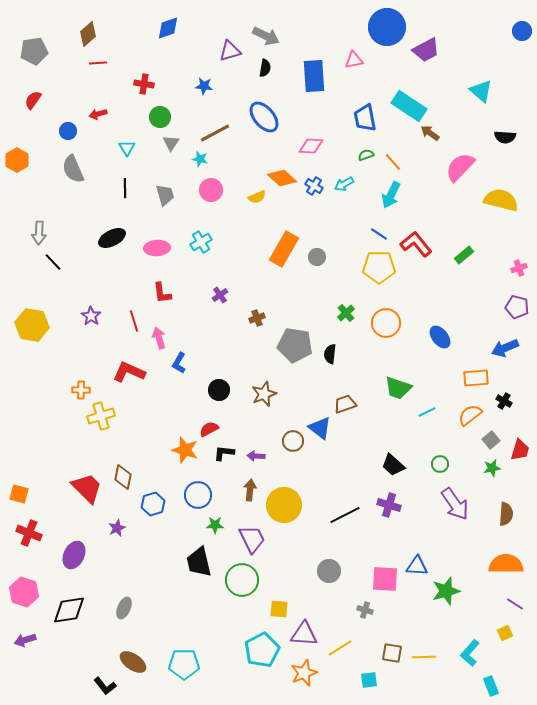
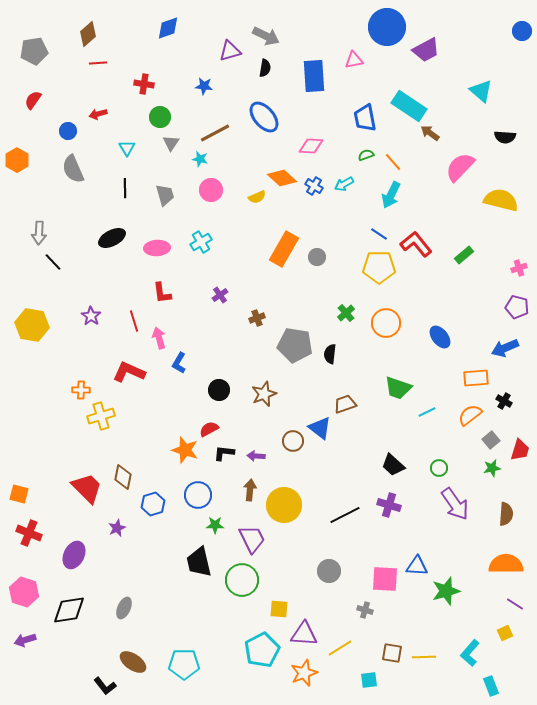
green circle at (440, 464): moved 1 px left, 4 px down
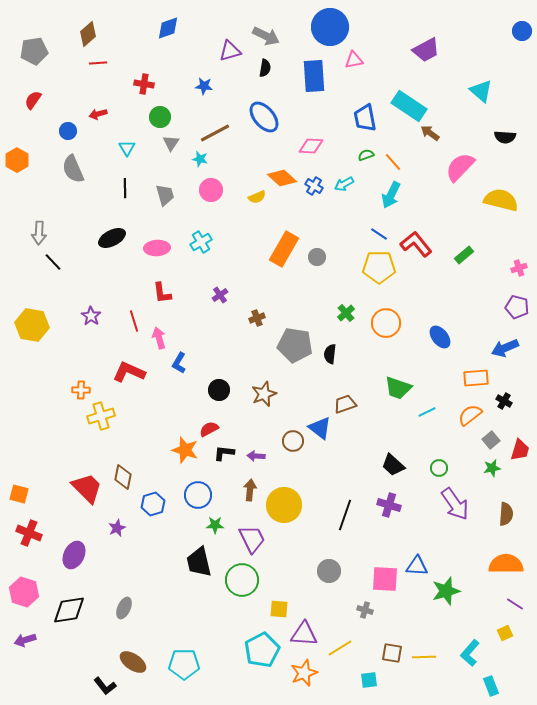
blue circle at (387, 27): moved 57 px left
black line at (345, 515): rotated 44 degrees counterclockwise
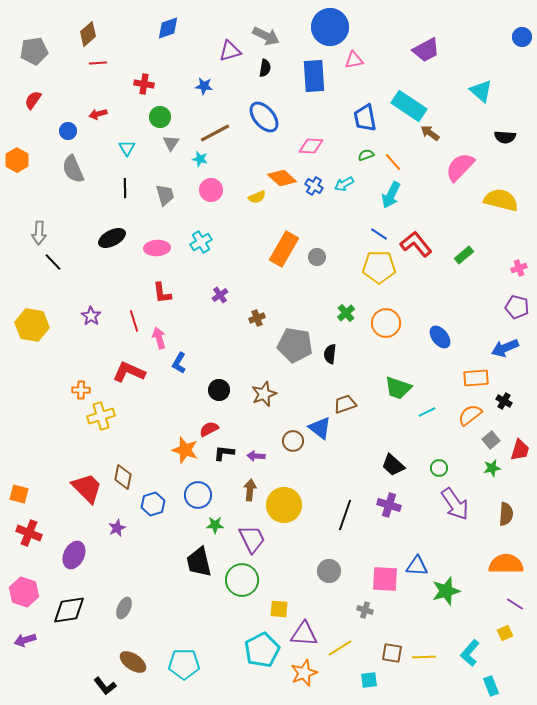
blue circle at (522, 31): moved 6 px down
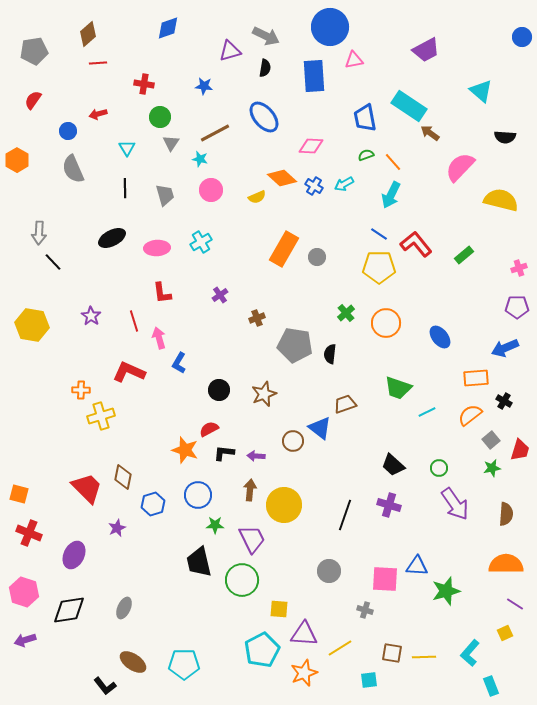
purple pentagon at (517, 307): rotated 15 degrees counterclockwise
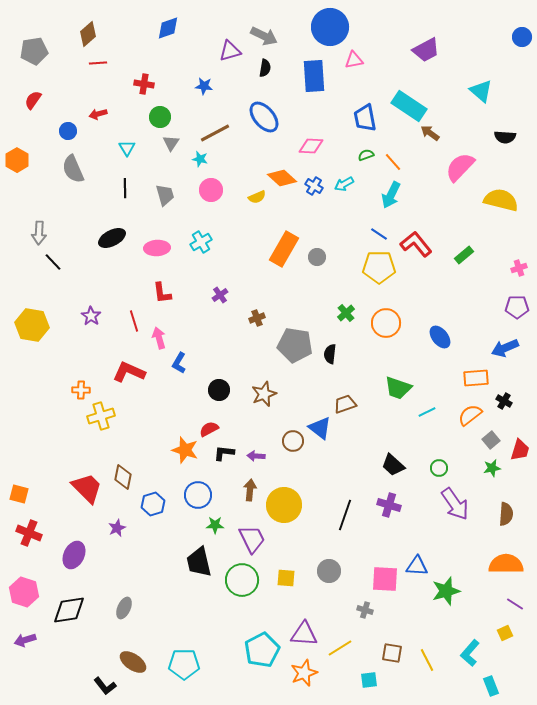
gray arrow at (266, 36): moved 2 px left
yellow square at (279, 609): moved 7 px right, 31 px up
yellow line at (424, 657): moved 3 px right, 3 px down; rotated 65 degrees clockwise
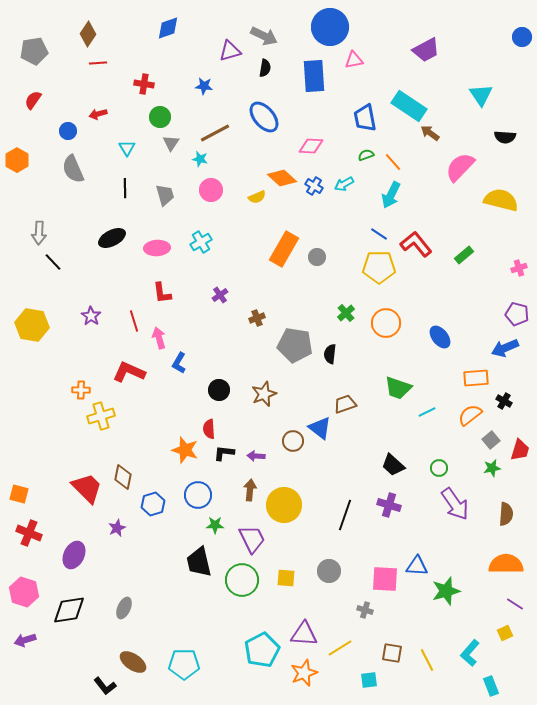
brown diamond at (88, 34): rotated 15 degrees counterclockwise
cyan triangle at (481, 91): moved 4 px down; rotated 15 degrees clockwise
purple pentagon at (517, 307): moved 7 px down; rotated 15 degrees clockwise
red semicircle at (209, 429): rotated 66 degrees counterclockwise
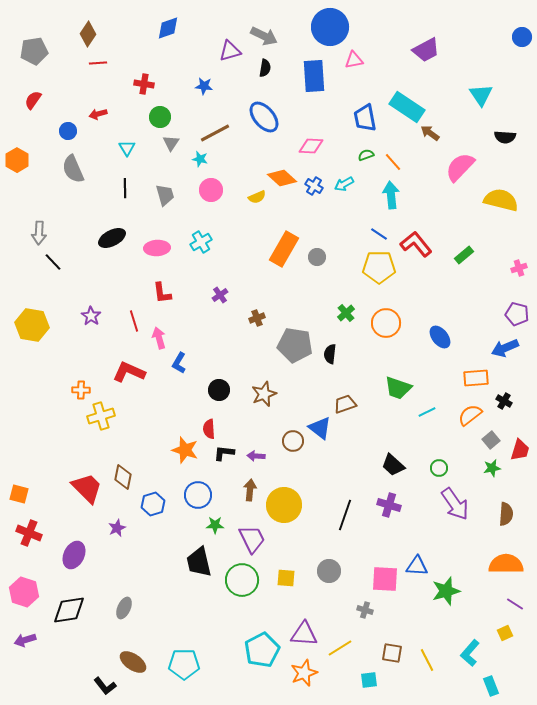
cyan rectangle at (409, 106): moved 2 px left, 1 px down
cyan arrow at (391, 195): rotated 148 degrees clockwise
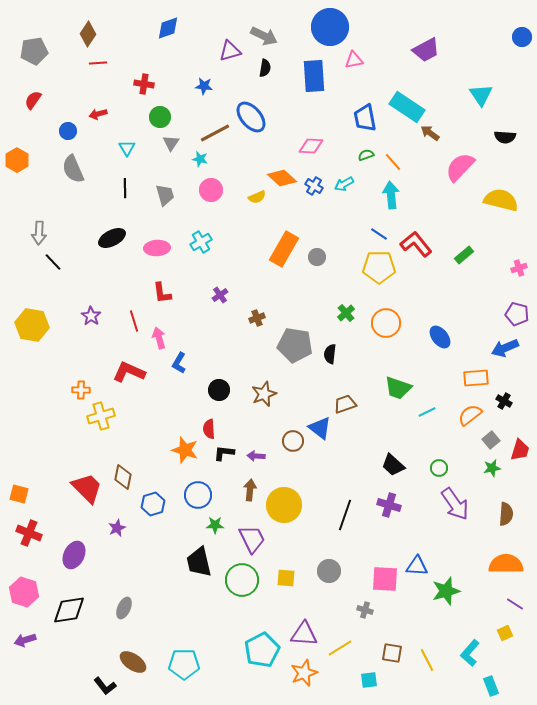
blue ellipse at (264, 117): moved 13 px left
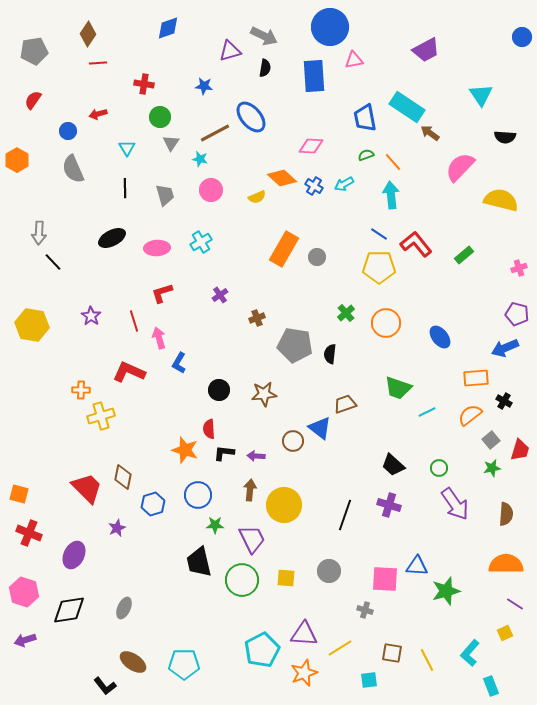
red L-shape at (162, 293): rotated 80 degrees clockwise
brown star at (264, 394): rotated 15 degrees clockwise
